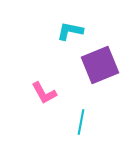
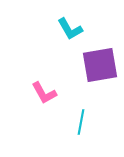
cyan L-shape: moved 2 px up; rotated 132 degrees counterclockwise
purple square: rotated 12 degrees clockwise
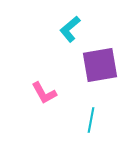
cyan L-shape: rotated 80 degrees clockwise
cyan line: moved 10 px right, 2 px up
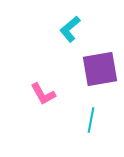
purple square: moved 4 px down
pink L-shape: moved 1 px left, 1 px down
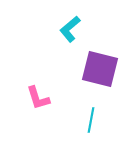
purple square: rotated 24 degrees clockwise
pink L-shape: moved 5 px left, 4 px down; rotated 12 degrees clockwise
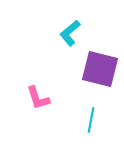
cyan L-shape: moved 4 px down
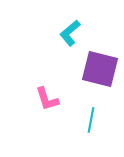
pink L-shape: moved 9 px right, 1 px down
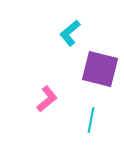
pink L-shape: rotated 112 degrees counterclockwise
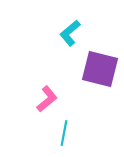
cyan line: moved 27 px left, 13 px down
